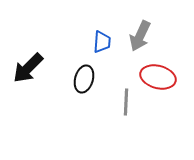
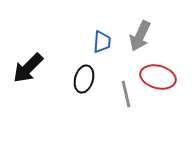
gray line: moved 8 px up; rotated 16 degrees counterclockwise
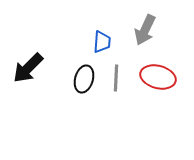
gray arrow: moved 5 px right, 6 px up
gray line: moved 10 px left, 16 px up; rotated 16 degrees clockwise
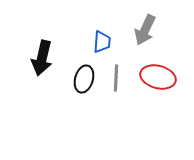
black arrow: moved 14 px right, 10 px up; rotated 32 degrees counterclockwise
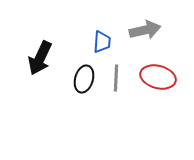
gray arrow: rotated 128 degrees counterclockwise
black arrow: moved 2 px left; rotated 12 degrees clockwise
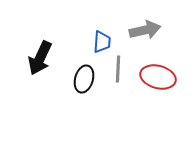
gray line: moved 2 px right, 9 px up
